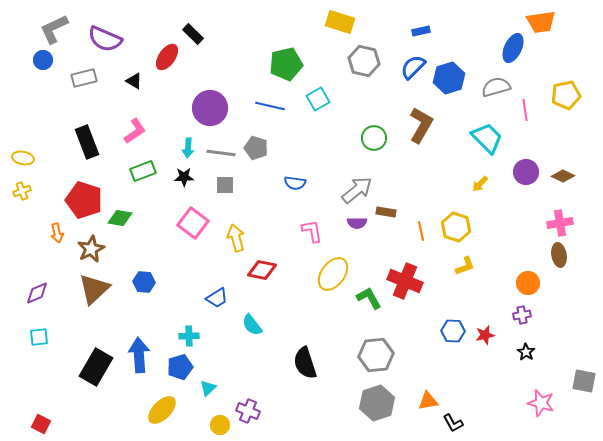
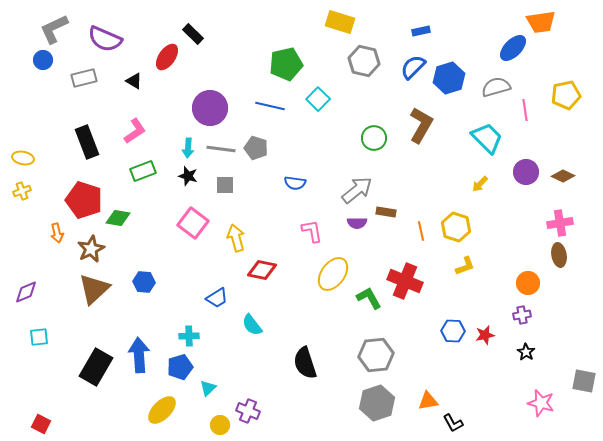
blue ellipse at (513, 48): rotated 20 degrees clockwise
cyan square at (318, 99): rotated 15 degrees counterclockwise
gray line at (221, 153): moved 4 px up
black star at (184, 177): moved 4 px right, 1 px up; rotated 18 degrees clockwise
green diamond at (120, 218): moved 2 px left
purple diamond at (37, 293): moved 11 px left, 1 px up
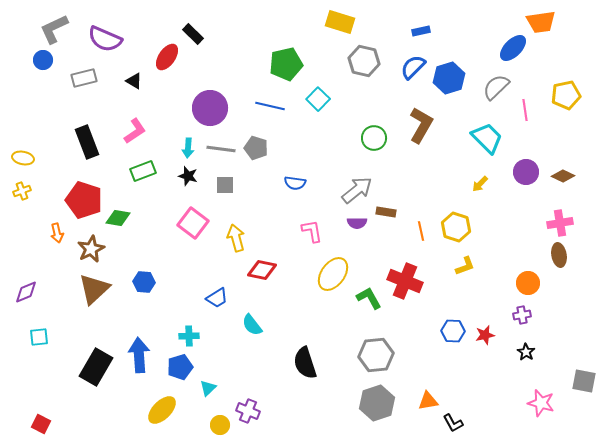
gray semicircle at (496, 87): rotated 28 degrees counterclockwise
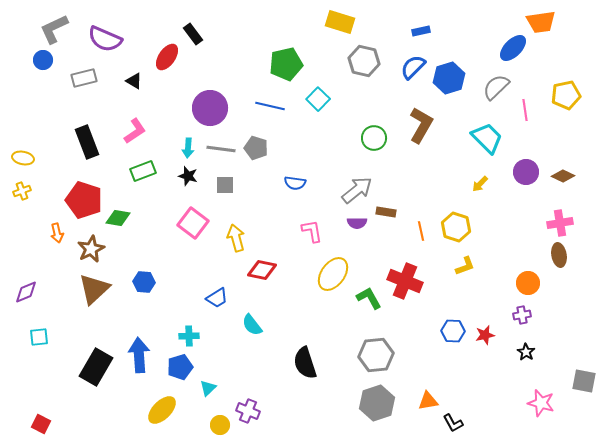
black rectangle at (193, 34): rotated 10 degrees clockwise
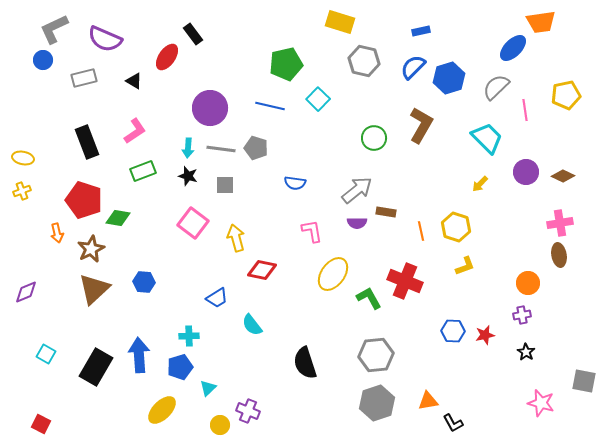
cyan square at (39, 337): moved 7 px right, 17 px down; rotated 36 degrees clockwise
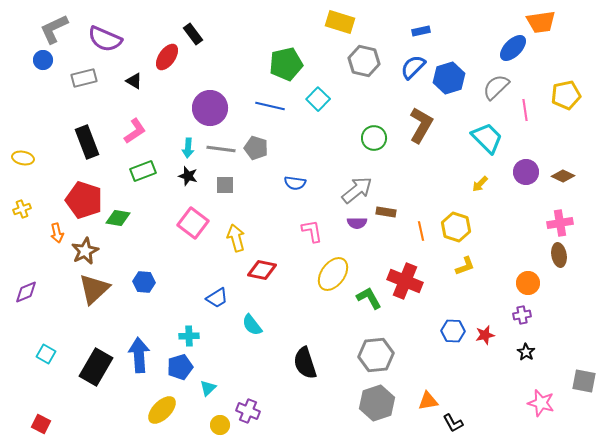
yellow cross at (22, 191): moved 18 px down
brown star at (91, 249): moved 6 px left, 2 px down
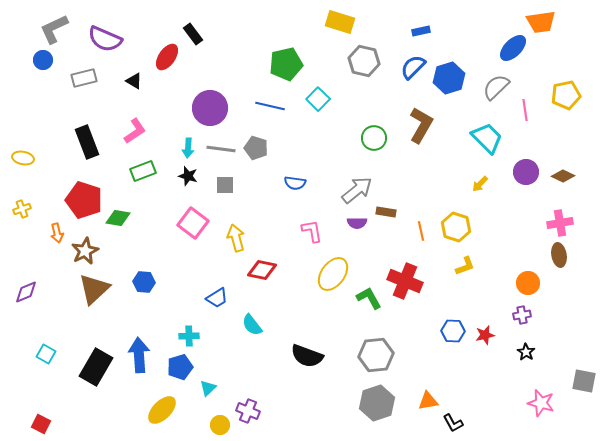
black semicircle at (305, 363): moved 2 px right, 7 px up; rotated 52 degrees counterclockwise
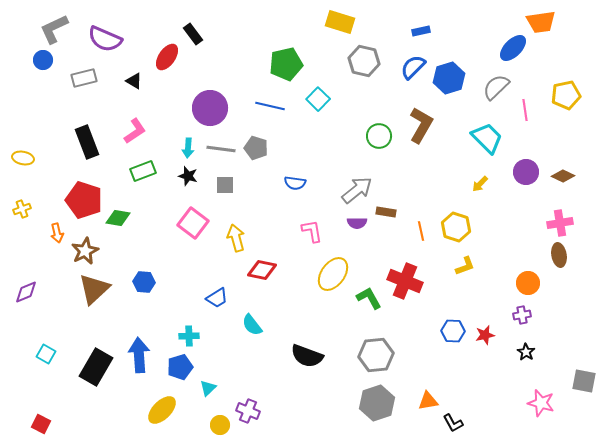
green circle at (374, 138): moved 5 px right, 2 px up
